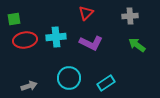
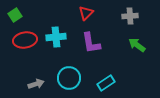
green square: moved 1 px right, 4 px up; rotated 24 degrees counterclockwise
purple L-shape: rotated 55 degrees clockwise
gray arrow: moved 7 px right, 2 px up
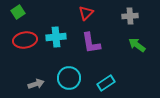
green square: moved 3 px right, 3 px up
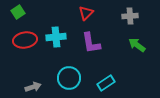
gray arrow: moved 3 px left, 3 px down
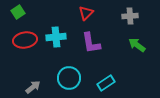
gray arrow: rotated 21 degrees counterclockwise
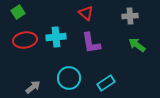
red triangle: rotated 35 degrees counterclockwise
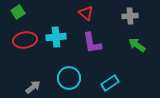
purple L-shape: moved 1 px right
cyan rectangle: moved 4 px right
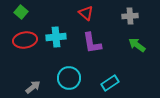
green square: moved 3 px right; rotated 16 degrees counterclockwise
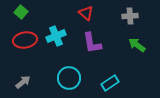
cyan cross: moved 1 px up; rotated 18 degrees counterclockwise
gray arrow: moved 10 px left, 5 px up
